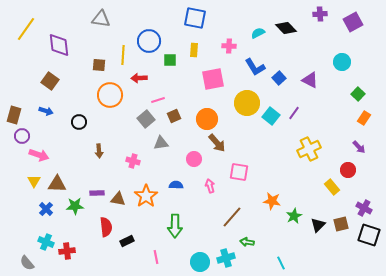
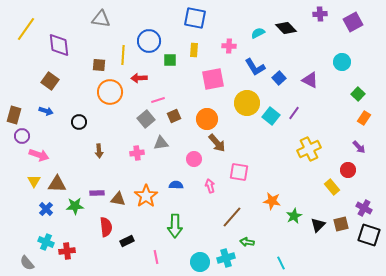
orange circle at (110, 95): moved 3 px up
pink cross at (133, 161): moved 4 px right, 8 px up; rotated 24 degrees counterclockwise
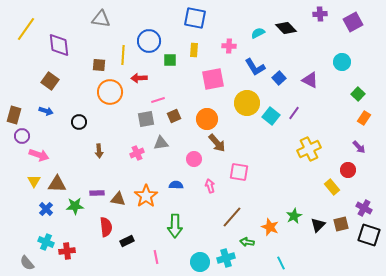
gray square at (146, 119): rotated 30 degrees clockwise
pink cross at (137, 153): rotated 16 degrees counterclockwise
orange star at (272, 201): moved 2 px left, 26 px down; rotated 12 degrees clockwise
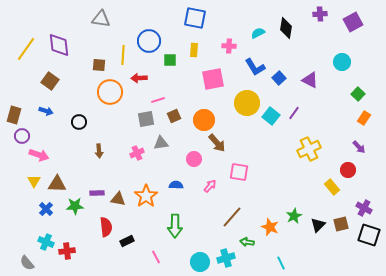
black diamond at (286, 28): rotated 55 degrees clockwise
yellow line at (26, 29): moved 20 px down
orange circle at (207, 119): moved 3 px left, 1 px down
pink arrow at (210, 186): rotated 56 degrees clockwise
pink line at (156, 257): rotated 16 degrees counterclockwise
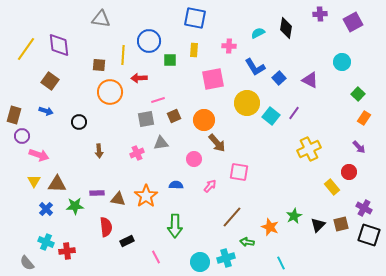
red circle at (348, 170): moved 1 px right, 2 px down
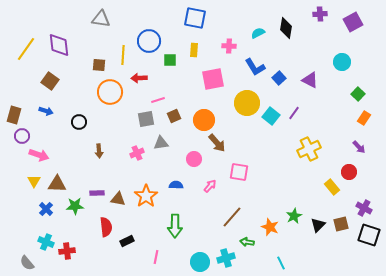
pink line at (156, 257): rotated 40 degrees clockwise
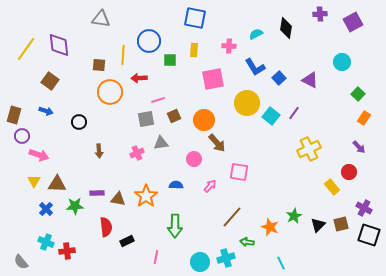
cyan semicircle at (258, 33): moved 2 px left, 1 px down
gray semicircle at (27, 263): moved 6 px left, 1 px up
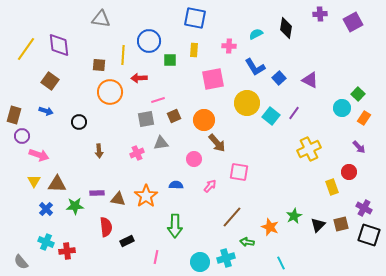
cyan circle at (342, 62): moved 46 px down
yellow rectangle at (332, 187): rotated 21 degrees clockwise
